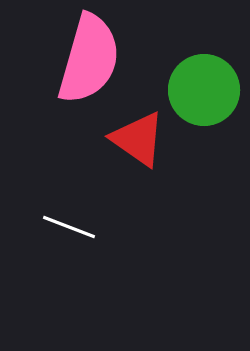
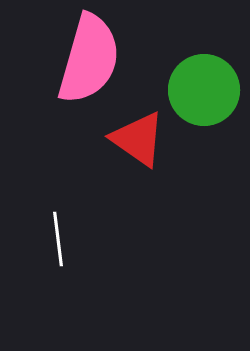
white line: moved 11 px left, 12 px down; rotated 62 degrees clockwise
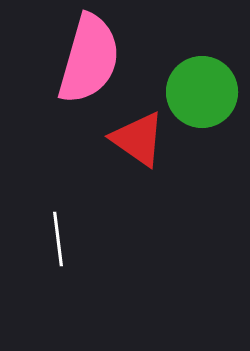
green circle: moved 2 px left, 2 px down
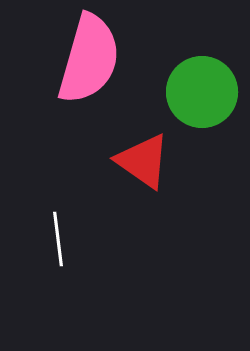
red triangle: moved 5 px right, 22 px down
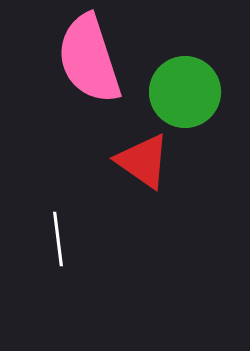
pink semicircle: rotated 146 degrees clockwise
green circle: moved 17 px left
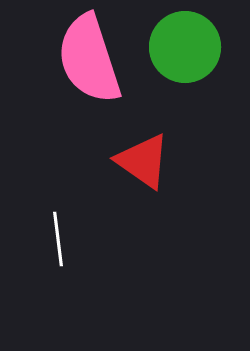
green circle: moved 45 px up
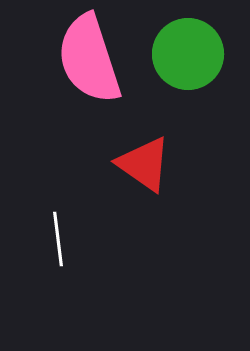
green circle: moved 3 px right, 7 px down
red triangle: moved 1 px right, 3 px down
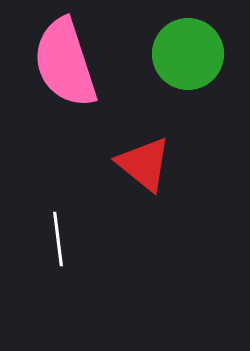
pink semicircle: moved 24 px left, 4 px down
red triangle: rotated 4 degrees clockwise
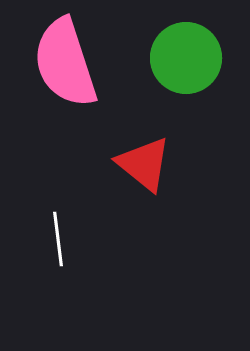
green circle: moved 2 px left, 4 px down
